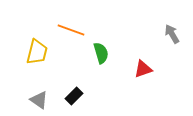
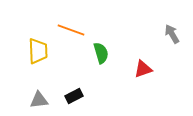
yellow trapezoid: moved 1 px right, 1 px up; rotated 16 degrees counterclockwise
black rectangle: rotated 18 degrees clockwise
gray triangle: rotated 42 degrees counterclockwise
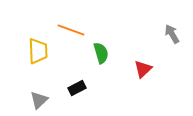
red triangle: rotated 24 degrees counterclockwise
black rectangle: moved 3 px right, 8 px up
gray triangle: rotated 36 degrees counterclockwise
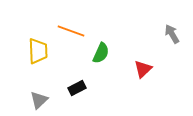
orange line: moved 1 px down
green semicircle: rotated 40 degrees clockwise
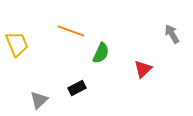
yellow trapezoid: moved 21 px left, 7 px up; rotated 20 degrees counterclockwise
